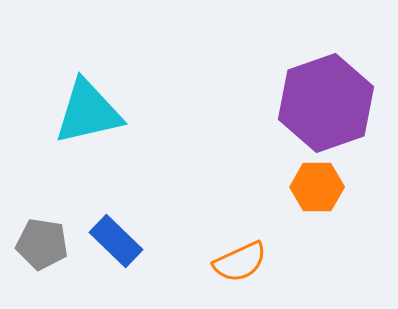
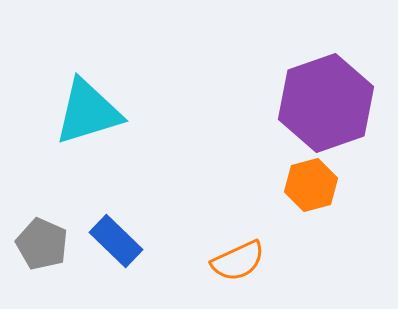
cyan triangle: rotated 4 degrees counterclockwise
orange hexagon: moved 6 px left, 2 px up; rotated 15 degrees counterclockwise
gray pentagon: rotated 15 degrees clockwise
orange semicircle: moved 2 px left, 1 px up
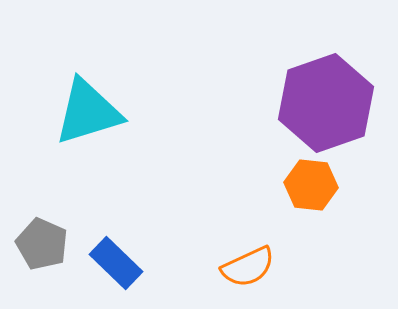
orange hexagon: rotated 21 degrees clockwise
blue rectangle: moved 22 px down
orange semicircle: moved 10 px right, 6 px down
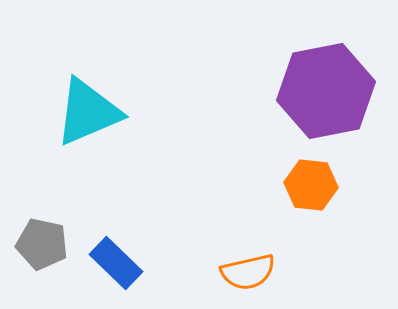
purple hexagon: moved 12 px up; rotated 8 degrees clockwise
cyan triangle: rotated 6 degrees counterclockwise
gray pentagon: rotated 12 degrees counterclockwise
orange semicircle: moved 5 px down; rotated 12 degrees clockwise
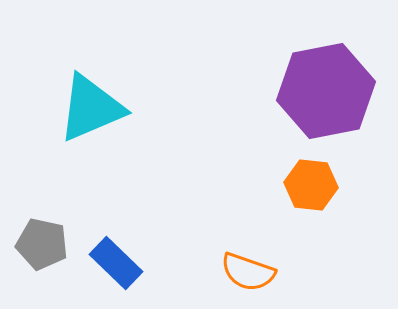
cyan triangle: moved 3 px right, 4 px up
orange semicircle: rotated 32 degrees clockwise
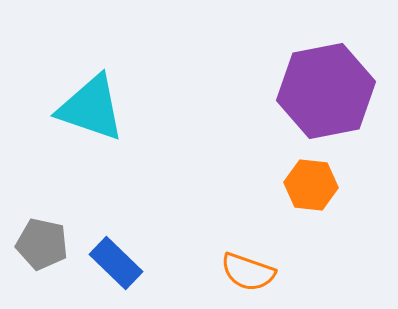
cyan triangle: rotated 42 degrees clockwise
